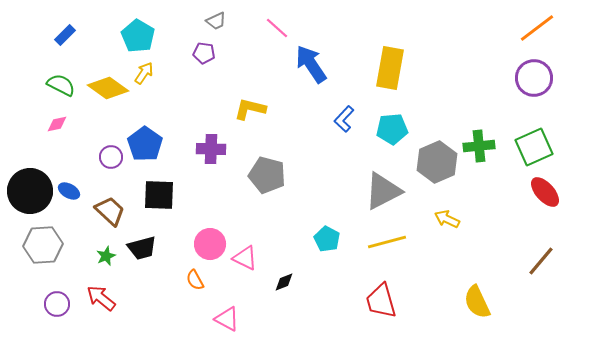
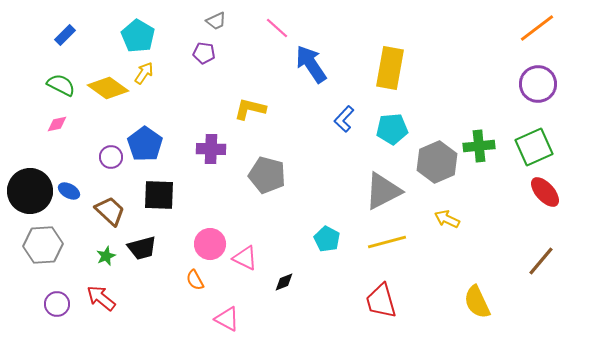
purple circle at (534, 78): moved 4 px right, 6 px down
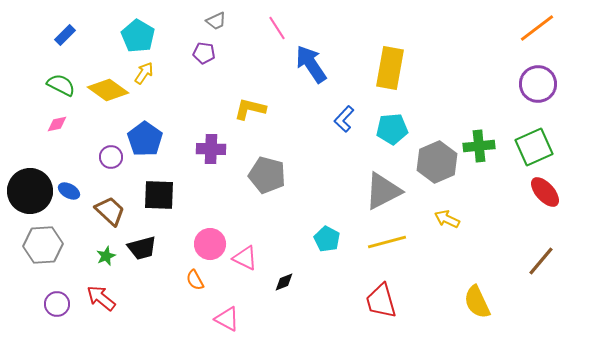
pink line at (277, 28): rotated 15 degrees clockwise
yellow diamond at (108, 88): moved 2 px down
blue pentagon at (145, 144): moved 5 px up
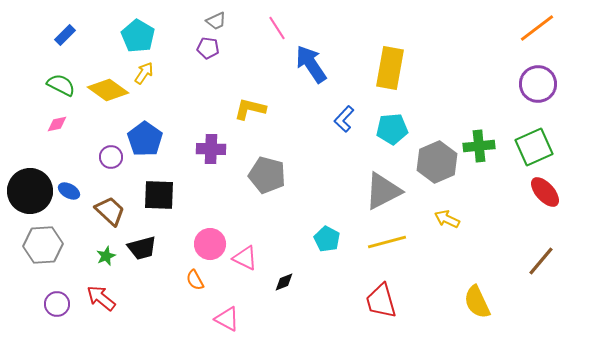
purple pentagon at (204, 53): moved 4 px right, 5 px up
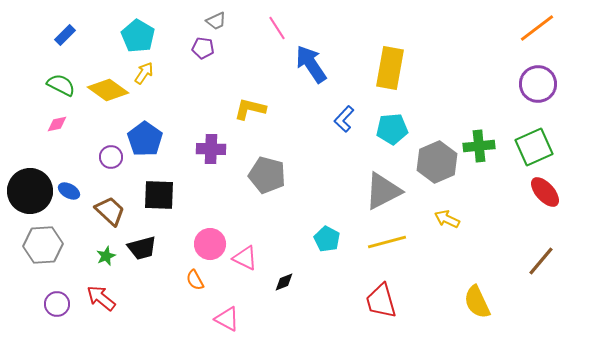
purple pentagon at (208, 48): moved 5 px left
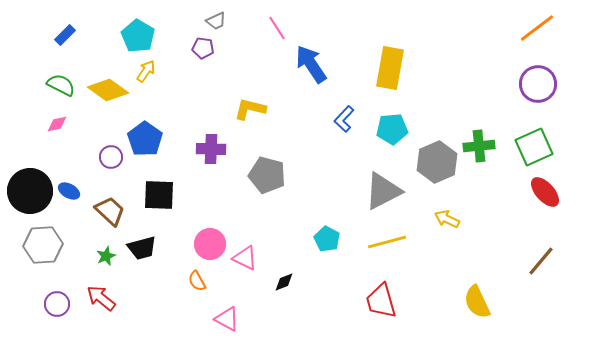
yellow arrow at (144, 73): moved 2 px right, 2 px up
orange semicircle at (195, 280): moved 2 px right, 1 px down
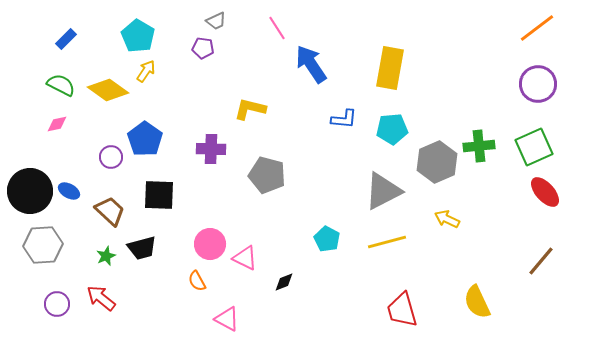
blue rectangle at (65, 35): moved 1 px right, 4 px down
blue L-shape at (344, 119): rotated 128 degrees counterclockwise
red trapezoid at (381, 301): moved 21 px right, 9 px down
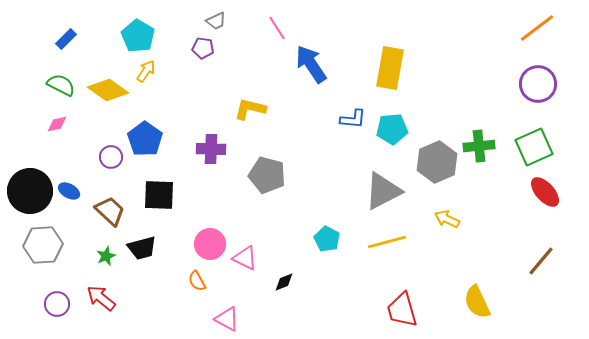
blue L-shape at (344, 119): moved 9 px right
